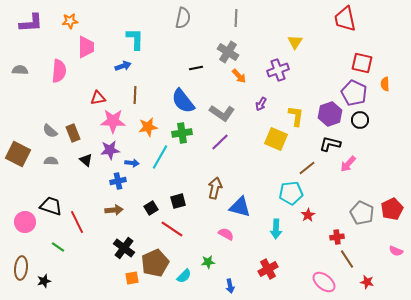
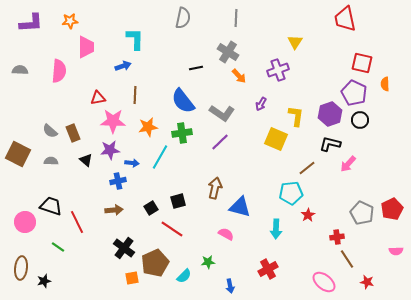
pink semicircle at (396, 251): rotated 24 degrees counterclockwise
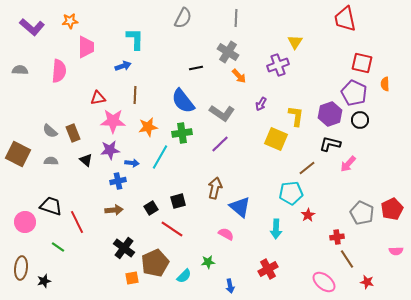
gray semicircle at (183, 18): rotated 15 degrees clockwise
purple L-shape at (31, 23): moved 1 px right, 4 px down; rotated 45 degrees clockwise
purple cross at (278, 70): moved 5 px up
purple line at (220, 142): moved 2 px down
blue triangle at (240, 207): rotated 25 degrees clockwise
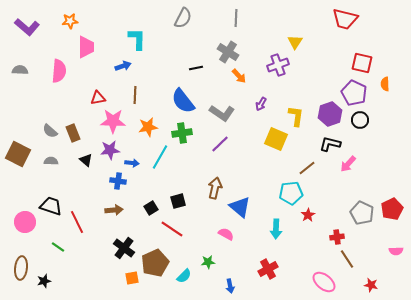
red trapezoid at (345, 19): rotated 64 degrees counterclockwise
purple L-shape at (32, 27): moved 5 px left
cyan L-shape at (135, 39): moved 2 px right
blue cross at (118, 181): rotated 21 degrees clockwise
red star at (367, 282): moved 4 px right, 3 px down
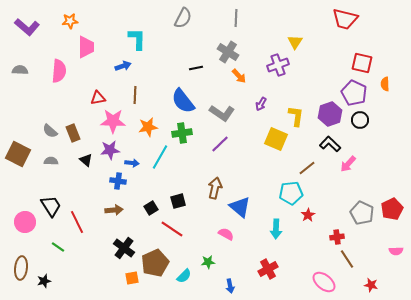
black L-shape at (330, 144): rotated 30 degrees clockwise
black trapezoid at (51, 206): rotated 40 degrees clockwise
